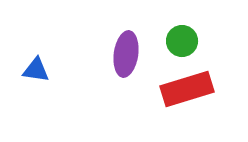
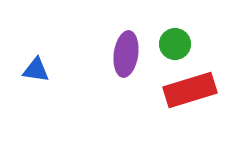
green circle: moved 7 px left, 3 px down
red rectangle: moved 3 px right, 1 px down
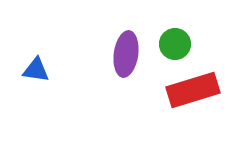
red rectangle: moved 3 px right
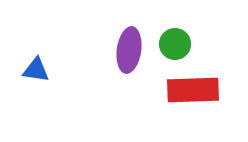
purple ellipse: moved 3 px right, 4 px up
red rectangle: rotated 15 degrees clockwise
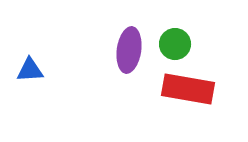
blue triangle: moved 6 px left; rotated 12 degrees counterclockwise
red rectangle: moved 5 px left, 1 px up; rotated 12 degrees clockwise
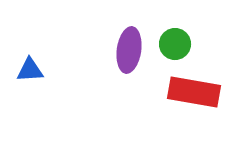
red rectangle: moved 6 px right, 3 px down
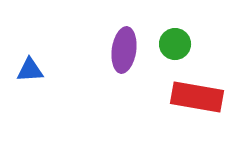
purple ellipse: moved 5 px left
red rectangle: moved 3 px right, 5 px down
